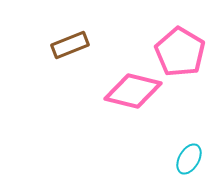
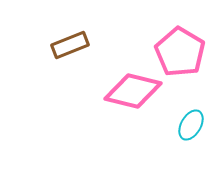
cyan ellipse: moved 2 px right, 34 px up
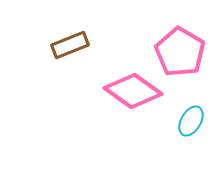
pink diamond: rotated 22 degrees clockwise
cyan ellipse: moved 4 px up
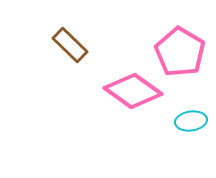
brown rectangle: rotated 66 degrees clockwise
cyan ellipse: rotated 52 degrees clockwise
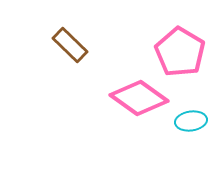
pink diamond: moved 6 px right, 7 px down
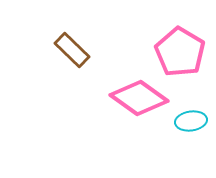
brown rectangle: moved 2 px right, 5 px down
